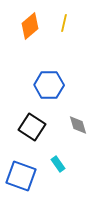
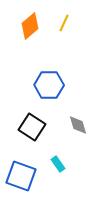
yellow line: rotated 12 degrees clockwise
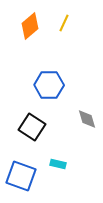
gray diamond: moved 9 px right, 6 px up
cyan rectangle: rotated 42 degrees counterclockwise
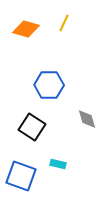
orange diamond: moved 4 px left, 3 px down; rotated 56 degrees clockwise
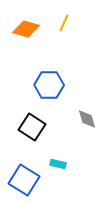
blue square: moved 3 px right, 4 px down; rotated 12 degrees clockwise
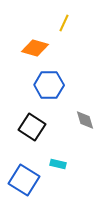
orange diamond: moved 9 px right, 19 px down
gray diamond: moved 2 px left, 1 px down
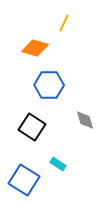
cyan rectangle: rotated 21 degrees clockwise
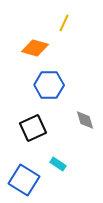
black square: moved 1 px right, 1 px down; rotated 32 degrees clockwise
